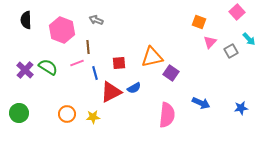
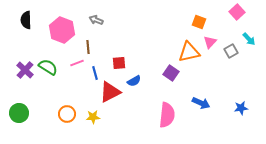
orange triangle: moved 37 px right, 5 px up
blue semicircle: moved 7 px up
red triangle: moved 1 px left
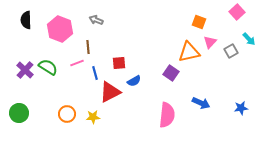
pink hexagon: moved 2 px left, 1 px up
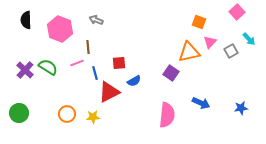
red triangle: moved 1 px left
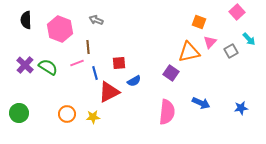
purple cross: moved 5 px up
pink semicircle: moved 3 px up
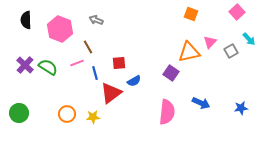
orange square: moved 8 px left, 8 px up
brown line: rotated 24 degrees counterclockwise
red triangle: moved 2 px right, 1 px down; rotated 10 degrees counterclockwise
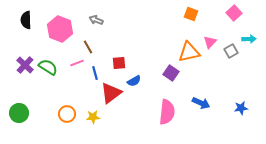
pink square: moved 3 px left, 1 px down
cyan arrow: rotated 48 degrees counterclockwise
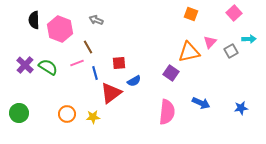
black semicircle: moved 8 px right
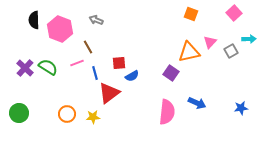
purple cross: moved 3 px down
blue semicircle: moved 2 px left, 5 px up
red triangle: moved 2 px left
blue arrow: moved 4 px left
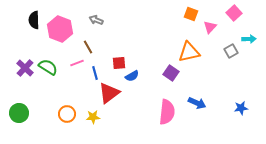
pink triangle: moved 15 px up
